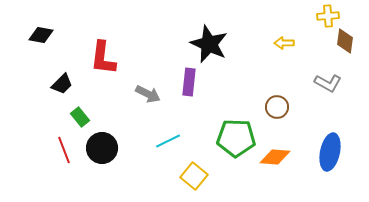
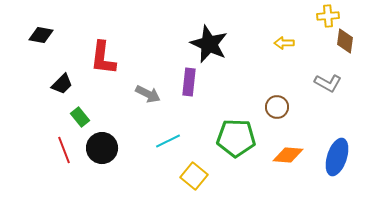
blue ellipse: moved 7 px right, 5 px down; rotated 6 degrees clockwise
orange diamond: moved 13 px right, 2 px up
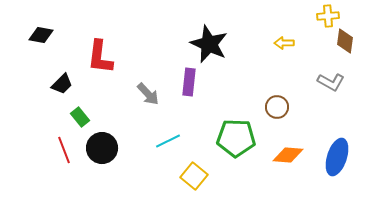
red L-shape: moved 3 px left, 1 px up
gray L-shape: moved 3 px right, 1 px up
gray arrow: rotated 20 degrees clockwise
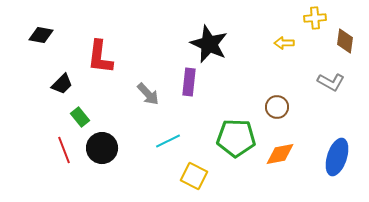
yellow cross: moved 13 px left, 2 px down
orange diamond: moved 8 px left, 1 px up; rotated 16 degrees counterclockwise
yellow square: rotated 12 degrees counterclockwise
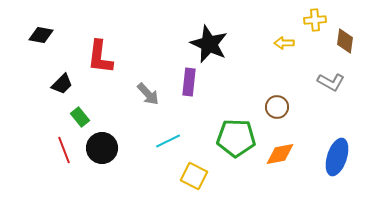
yellow cross: moved 2 px down
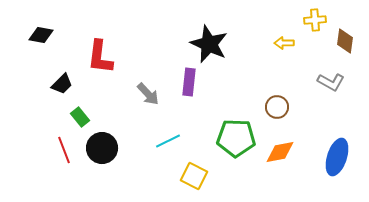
orange diamond: moved 2 px up
